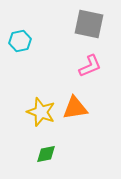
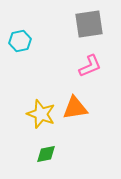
gray square: rotated 20 degrees counterclockwise
yellow star: moved 2 px down
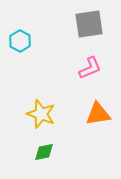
cyan hexagon: rotated 20 degrees counterclockwise
pink L-shape: moved 2 px down
orange triangle: moved 23 px right, 6 px down
green diamond: moved 2 px left, 2 px up
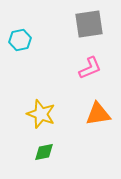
cyan hexagon: moved 1 px up; rotated 20 degrees clockwise
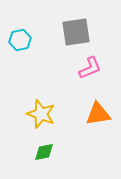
gray square: moved 13 px left, 8 px down
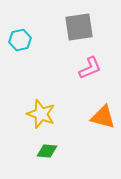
gray square: moved 3 px right, 5 px up
orange triangle: moved 5 px right, 3 px down; rotated 24 degrees clockwise
green diamond: moved 3 px right, 1 px up; rotated 15 degrees clockwise
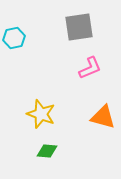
cyan hexagon: moved 6 px left, 2 px up
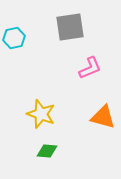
gray square: moved 9 px left
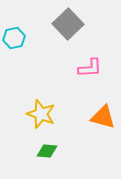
gray square: moved 2 px left, 3 px up; rotated 36 degrees counterclockwise
pink L-shape: rotated 20 degrees clockwise
